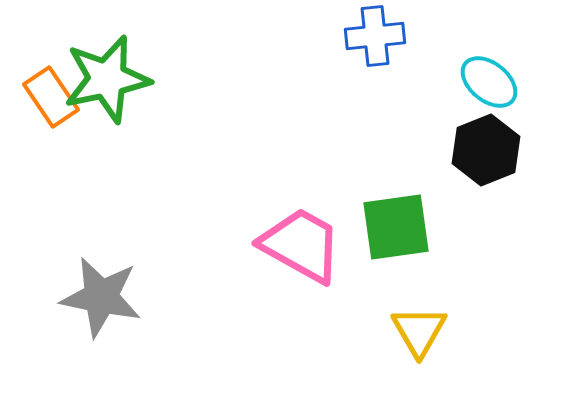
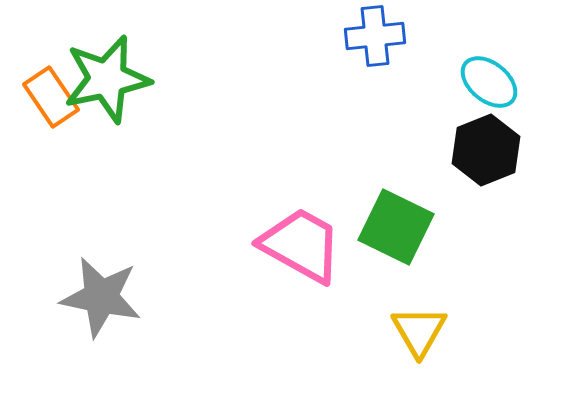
green square: rotated 34 degrees clockwise
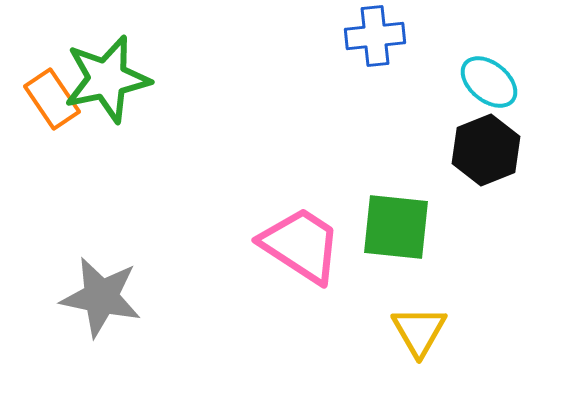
orange rectangle: moved 1 px right, 2 px down
green square: rotated 20 degrees counterclockwise
pink trapezoid: rotated 4 degrees clockwise
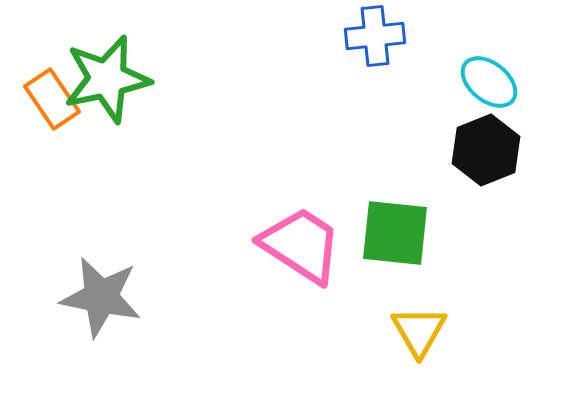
green square: moved 1 px left, 6 px down
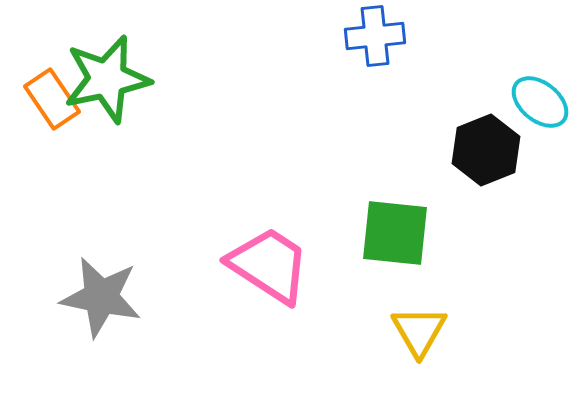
cyan ellipse: moved 51 px right, 20 px down
pink trapezoid: moved 32 px left, 20 px down
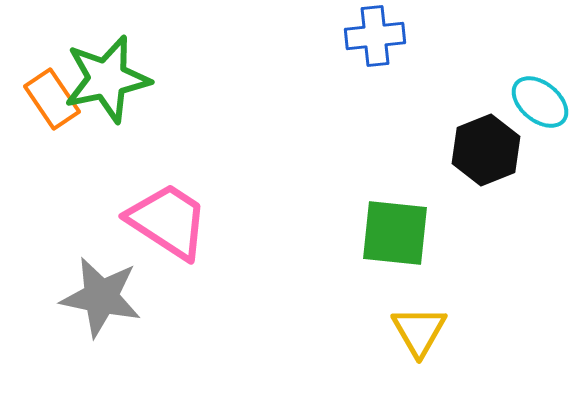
pink trapezoid: moved 101 px left, 44 px up
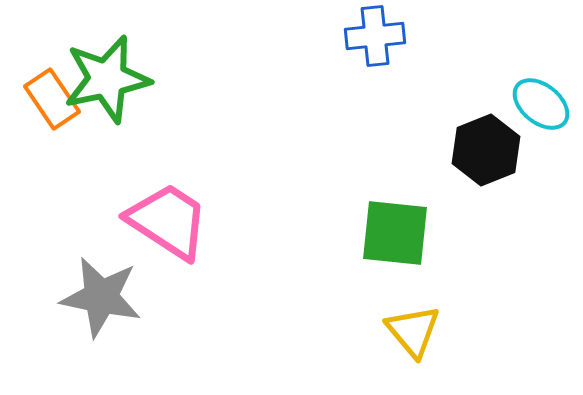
cyan ellipse: moved 1 px right, 2 px down
yellow triangle: moved 6 px left; rotated 10 degrees counterclockwise
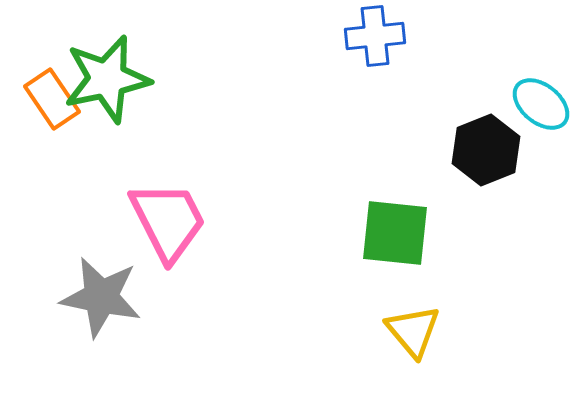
pink trapezoid: rotated 30 degrees clockwise
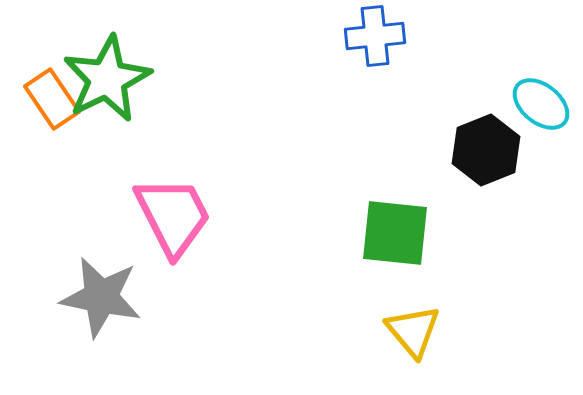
green star: rotated 14 degrees counterclockwise
pink trapezoid: moved 5 px right, 5 px up
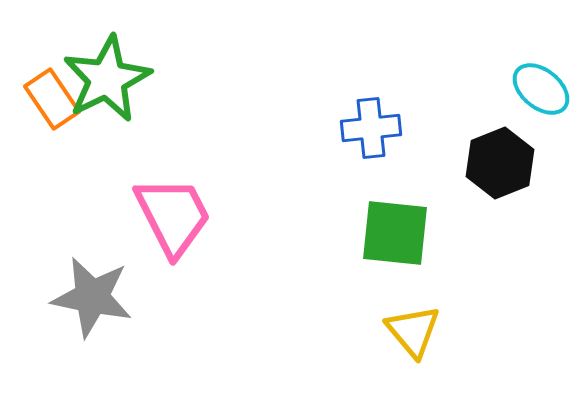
blue cross: moved 4 px left, 92 px down
cyan ellipse: moved 15 px up
black hexagon: moved 14 px right, 13 px down
gray star: moved 9 px left
